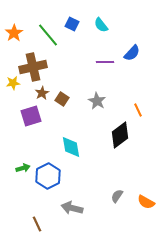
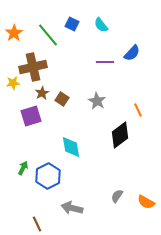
green arrow: rotated 48 degrees counterclockwise
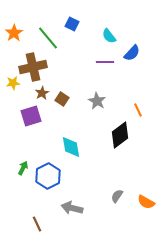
cyan semicircle: moved 8 px right, 11 px down
green line: moved 3 px down
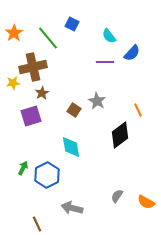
brown square: moved 12 px right, 11 px down
blue hexagon: moved 1 px left, 1 px up
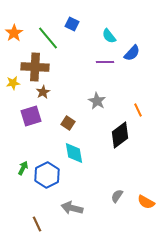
brown cross: moved 2 px right; rotated 16 degrees clockwise
brown star: moved 1 px right, 1 px up
brown square: moved 6 px left, 13 px down
cyan diamond: moved 3 px right, 6 px down
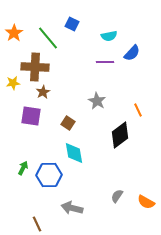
cyan semicircle: rotated 63 degrees counterclockwise
purple square: rotated 25 degrees clockwise
blue hexagon: moved 2 px right; rotated 25 degrees clockwise
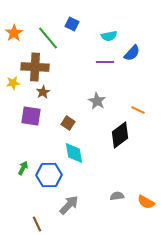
orange line: rotated 40 degrees counterclockwise
gray semicircle: rotated 48 degrees clockwise
gray arrow: moved 3 px left, 3 px up; rotated 120 degrees clockwise
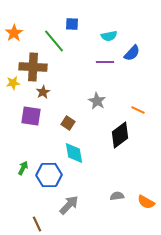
blue square: rotated 24 degrees counterclockwise
green line: moved 6 px right, 3 px down
brown cross: moved 2 px left
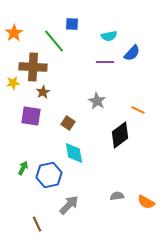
blue hexagon: rotated 10 degrees counterclockwise
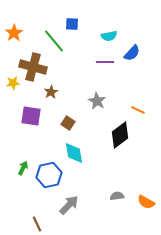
brown cross: rotated 12 degrees clockwise
brown star: moved 8 px right
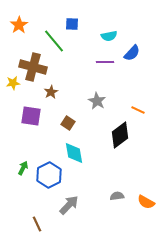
orange star: moved 5 px right, 8 px up
blue hexagon: rotated 15 degrees counterclockwise
